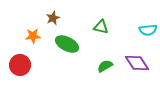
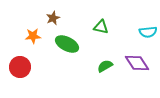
cyan semicircle: moved 2 px down
red circle: moved 2 px down
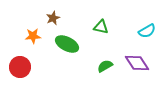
cyan semicircle: moved 1 px left, 1 px up; rotated 24 degrees counterclockwise
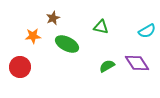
green semicircle: moved 2 px right
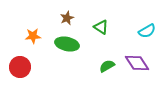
brown star: moved 14 px right
green triangle: rotated 21 degrees clockwise
green ellipse: rotated 15 degrees counterclockwise
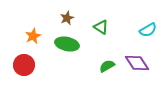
cyan semicircle: moved 1 px right, 1 px up
orange star: rotated 21 degrees counterclockwise
red circle: moved 4 px right, 2 px up
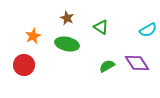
brown star: rotated 24 degrees counterclockwise
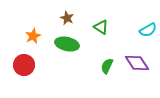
green semicircle: rotated 35 degrees counterclockwise
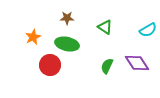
brown star: rotated 24 degrees counterclockwise
green triangle: moved 4 px right
orange star: moved 1 px down
red circle: moved 26 px right
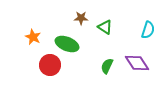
brown star: moved 14 px right
cyan semicircle: rotated 42 degrees counterclockwise
orange star: rotated 21 degrees counterclockwise
green ellipse: rotated 10 degrees clockwise
